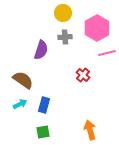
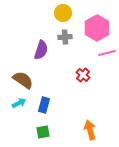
cyan arrow: moved 1 px left, 1 px up
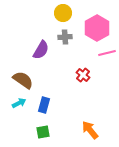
purple semicircle: rotated 12 degrees clockwise
orange arrow: rotated 24 degrees counterclockwise
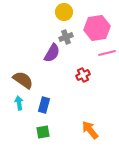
yellow circle: moved 1 px right, 1 px up
pink hexagon: rotated 20 degrees clockwise
gray cross: moved 1 px right; rotated 16 degrees counterclockwise
purple semicircle: moved 11 px right, 3 px down
red cross: rotated 24 degrees clockwise
cyan arrow: rotated 72 degrees counterclockwise
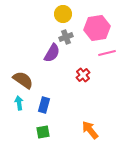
yellow circle: moved 1 px left, 2 px down
red cross: rotated 16 degrees counterclockwise
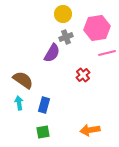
orange arrow: rotated 60 degrees counterclockwise
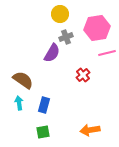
yellow circle: moved 3 px left
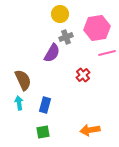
brown semicircle: rotated 30 degrees clockwise
blue rectangle: moved 1 px right
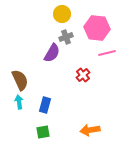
yellow circle: moved 2 px right
pink hexagon: rotated 15 degrees clockwise
brown semicircle: moved 3 px left
cyan arrow: moved 1 px up
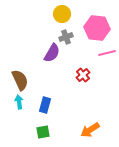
orange arrow: rotated 24 degrees counterclockwise
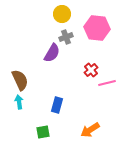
pink line: moved 30 px down
red cross: moved 8 px right, 5 px up
blue rectangle: moved 12 px right
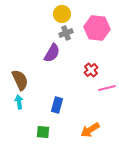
gray cross: moved 4 px up
pink line: moved 5 px down
green square: rotated 16 degrees clockwise
